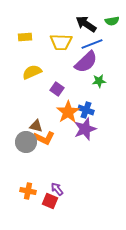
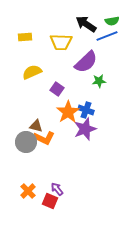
blue line: moved 15 px right, 8 px up
orange cross: rotated 35 degrees clockwise
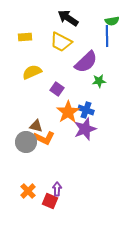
black arrow: moved 18 px left, 6 px up
blue line: rotated 70 degrees counterclockwise
yellow trapezoid: rotated 25 degrees clockwise
purple arrow: rotated 40 degrees clockwise
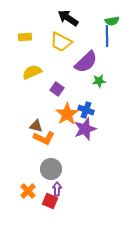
orange star: moved 1 px left, 2 px down
gray circle: moved 25 px right, 27 px down
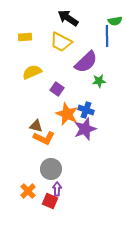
green semicircle: moved 3 px right
orange star: rotated 15 degrees counterclockwise
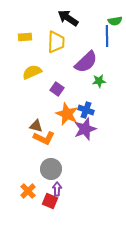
yellow trapezoid: moved 5 px left; rotated 115 degrees counterclockwise
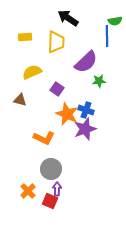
brown triangle: moved 16 px left, 26 px up
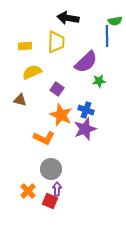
black arrow: rotated 25 degrees counterclockwise
yellow rectangle: moved 9 px down
orange star: moved 6 px left, 1 px down
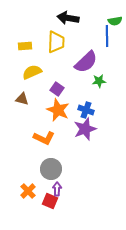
brown triangle: moved 2 px right, 1 px up
orange star: moved 3 px left, 5 px up
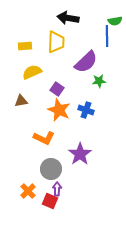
brown triangle: moved 1 px left, 2 px down; rotated 24 degrees counterclockwise
orange star: moved 1 px right
purple star: moved 5 px left, 25 px down; rotated 15 degrees counterclockwise
